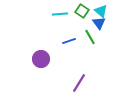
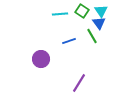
cyan triangle: rotated 16 degrees clockwise
green line: moved 2 px right, 1 px up
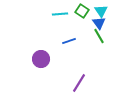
green line: moved 7 px right
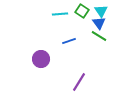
green line: rotated 28 degrees counterclockwise
purple line: moved 1 px up
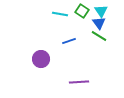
cyan line: rotated 14 degrees clockwise
purple line: rotated 54 degrees clockwise
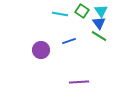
purple circle: moved 9 px up
